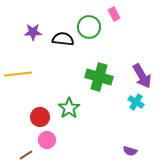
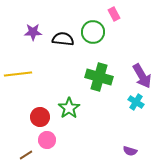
green circle: moved 4 px right, 5 px down
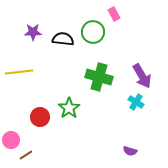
yellow line: moved 1 px right, 2 px up
pink circle: moved 36 px left
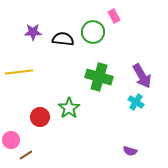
pink rectangle: moved 2 px down
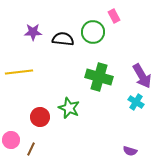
green star: rotated 15 degrees counterclockwise
brown line: moved 5 px right, 6 px up; rotated 32 degrees counterclockwise
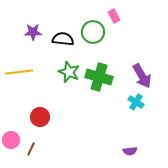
green star: moved 36 px up
purple semicircle: rotated 24 degrees counterclockwise
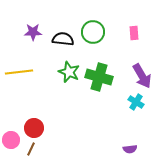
pink rectangle: moved 20 px right, 17 px down; rotated 24 degrees clockwise
red circle: moved 6 px left, 11 px down
purple semicircle: moved 2 px up
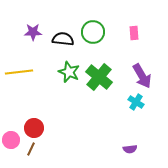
green cross: rotated 24 degrees clockwise
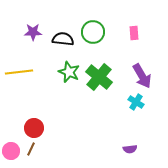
pink circle: moved 11 px down
